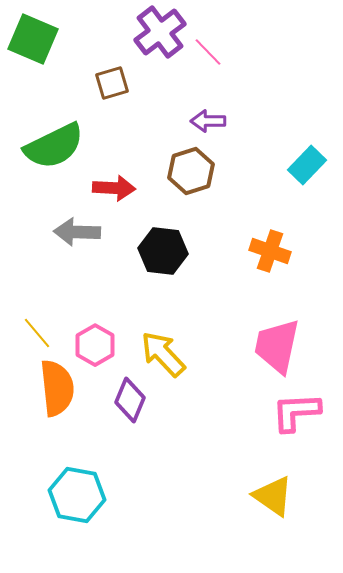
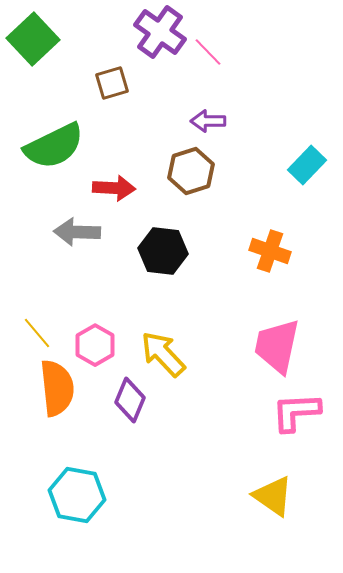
purple cross: rotated 18 degrees counterclockwise
green square: rotated 24 degrees clockwise
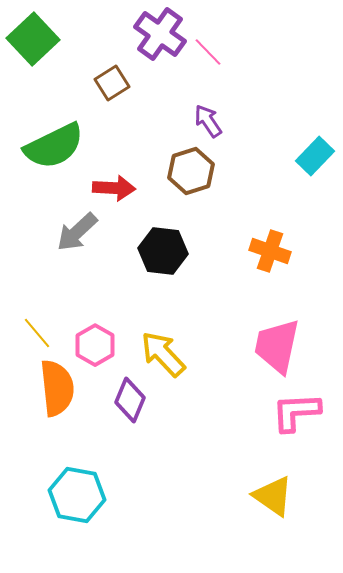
purple cross: moved 2 px down
brown square: rotated 16 degrees counterclockwise
purple arrow: rotated 56 degrees clockwise
cyan rectangle: moved 8 px right, 9 px up
gray arrow: rotated 45 degrees counterclockwise
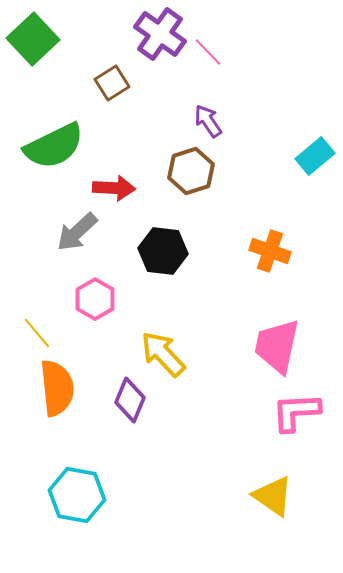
cyan rectangle: rotated 6 degrees clockwise
pink hexagon: moved 46 px up
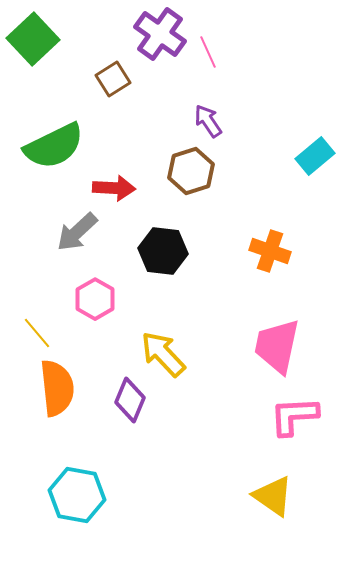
pink line: rotated 20 degrees clockwise
brown square: moved 1 px right, 4 px up
pink L-shape: moved 2 px left, 4 px down
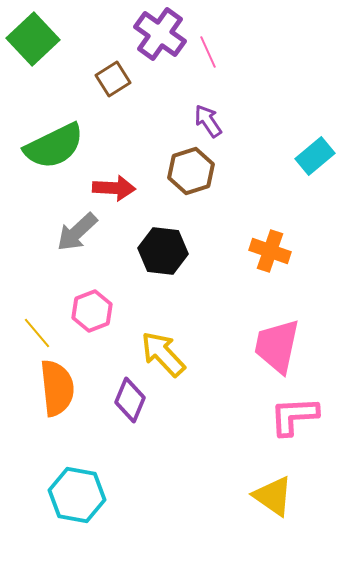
pink hexagon: moved 3 px left, 12 px down; rotated 9 degrees clockwise
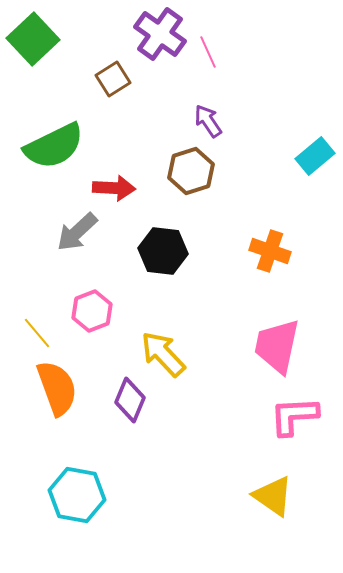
orange semicircle: rotated 14 degrees counterclockwise
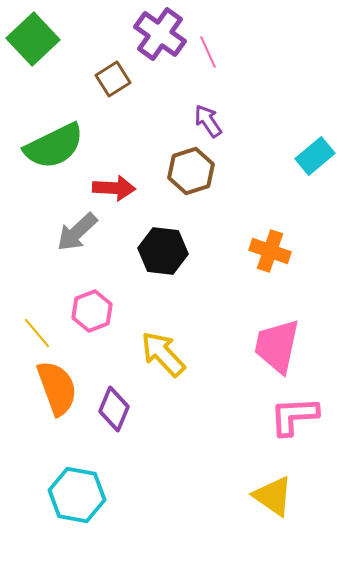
purple diamond: moved 16 px left, 9 px down
